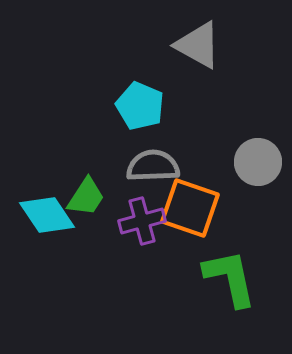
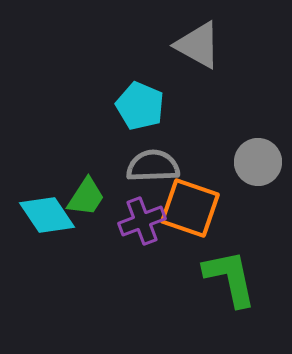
purple cross: rotated 6 degrees counterclockwise
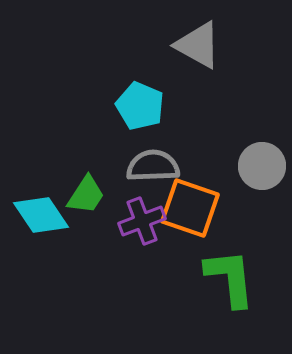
gray circle: moved 4 px right, 4 px down
green trapezoid: moved 2 px up
cyan diamond: moved 6 px left
green L-shape: rotated 6 degrees clockwise
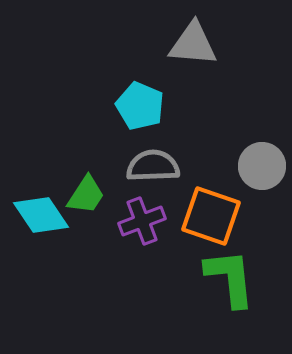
gray triangle: moved 5 px left, 1 px up; rotated 24 degrees counterclockwise
orange square: moved 21 px right, 8 px down
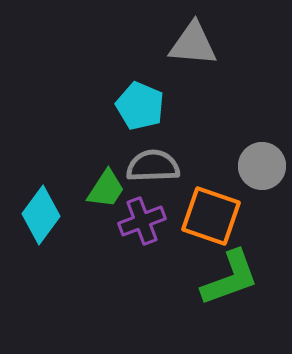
green trapezoid: moved 20 px right, 6 px up
cyan diamond: rotated 70 degrees clockwise
green L-shape: rotated 76 degrees clockwise
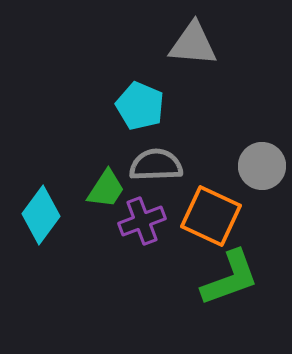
gray semicircle: moved 3 px right, 1 px up
orange square: rotated 6 degrees clockwise
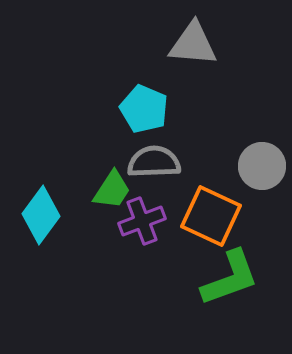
cyan pentagon: moved 4 px right, 3 px down
gray semicircle: moved 2 px left, 3 px up
green trapezoid: moved 6 px right, 1 px down
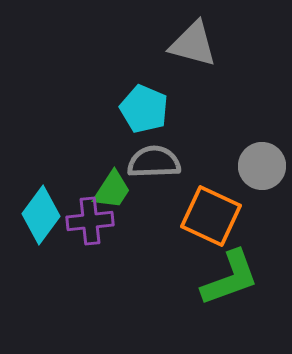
gray triangle: rotated 10 degrees clockwise
purple cross: moved 52 px left; rotated 15 degrees clockwise
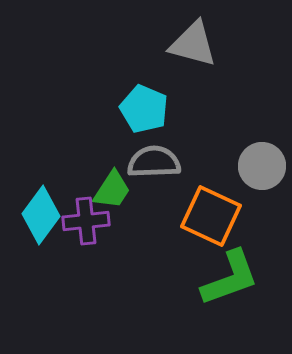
purple cross: moved 4 px left
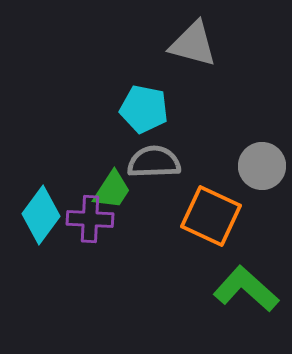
cyan pentagon: rotated 12 degrees counterclockwise
purple cross: moved 4 px right, 2 px up; rotated 9 degrees clockwise
green L-shape: moved 16 px right, 11 px down; rotated 118 degrees counterclockwise
